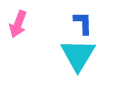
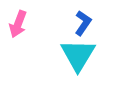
blue L-shape: rotated 35 degrees clockwise
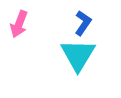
pink arrow: moved 1 px right
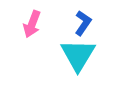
pink arrow: moved 13 px right
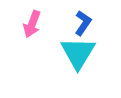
cyan triangle: moved 2 px up
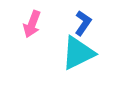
cyan triangle: rotated 33 degrees clockwise
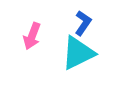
pink arrow: moved 12 px down
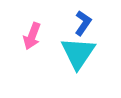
cyan triangle: rotated 30 degrees counterclockwise
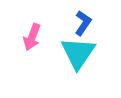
pink arrow: moved 1 px down
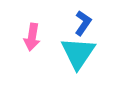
pink arrow: rotated 12 degrees counterclockwise
